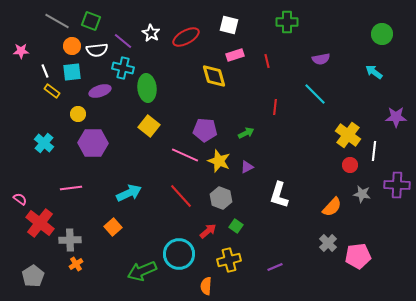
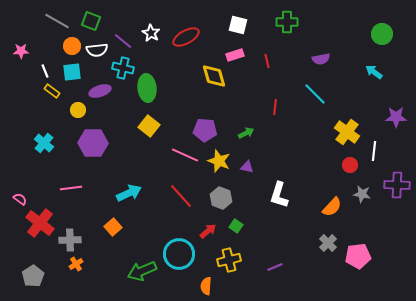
white square at (229, 25): moved 9 px right
yellow circle at (78, 114): moved 4 px up
yellow cross at (348, 135): moved 1 px left, 3 px up
purple triangle at (247, 167): rotated 40 degrees clockwise
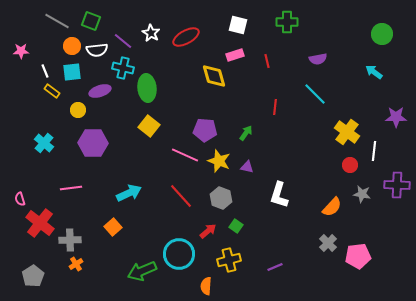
purple semicircle at (321, 59): moved 3 px left
green arrow at (246, 133): rotated 28 degrees counterclockwise
pink semicircle at (20, 199): rotated 144 degrees counterclockwise
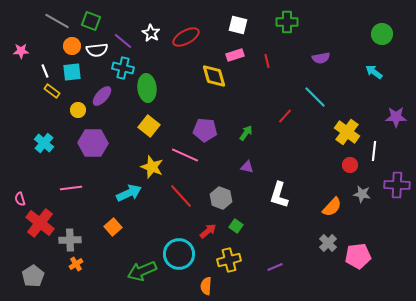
purple semicircle at (318, 59): moved 3 px right, 1 px up
purple ellipse at (100, 91): moved 2 px right, 5 px down; rotated 30 degrees counterclockwise
cyan line at (315, 94): moved 3 px down
red line at (275, 107): moved 10 px right, 9 px down; rotated 35 degrees clockwise
yellow star at (219, 161): moved 67 px left, 6 px down
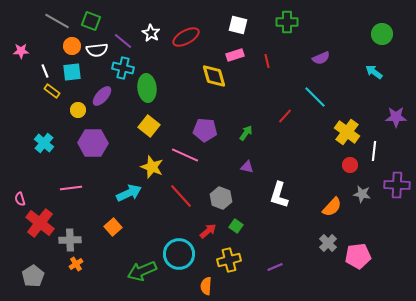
purple semicircle at (321, 58): rotated 12 degrees counterclockwise
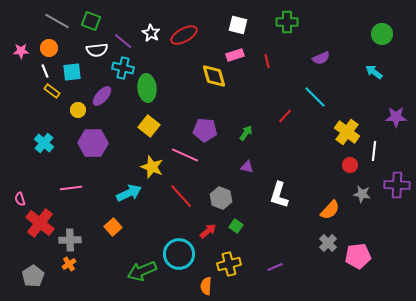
red ellipse at (186, 37): moved 2 px left, 2 px up
orange circle at (72, 46): moved 23 px left, 2 px down
orange semicircle at (332, 207): moved 2 px left, 3 px down
yellow cross at (229, 260): moved 4 px down
orange cross at (76, 264): moved 7 px left
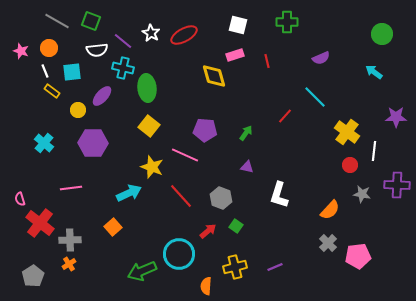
pink star at (21, 51): rotated 21 degrees clockwise
yellow cross at (229, 264): moved 6 px right, 3 px down
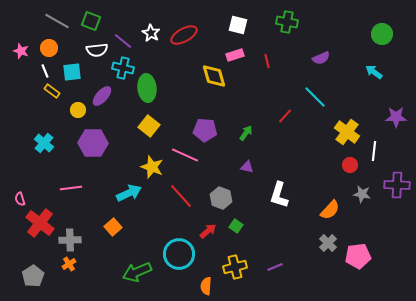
green cross at (287, 22): rotated 10 degrees clockwise
green arrow at (142, 271): moved 5 px left, 1 px down
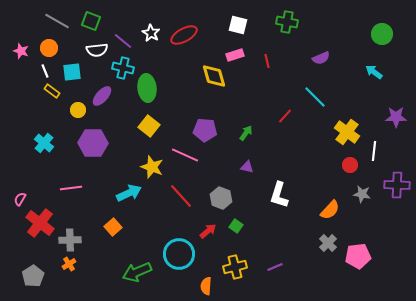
pink semicircle at (20, 199): rotated 48 degrees clockwise
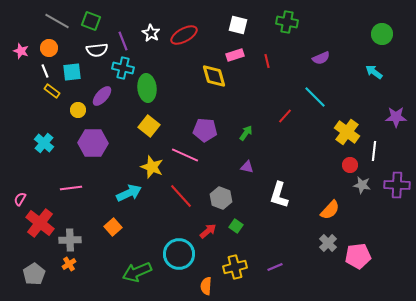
purple line at (123, 41): rotated 30 degrees clockwise
gray star at (362, 194): moved 9 px up
gray pentagon at (33, 276): moved 1 px right, 2 px up
